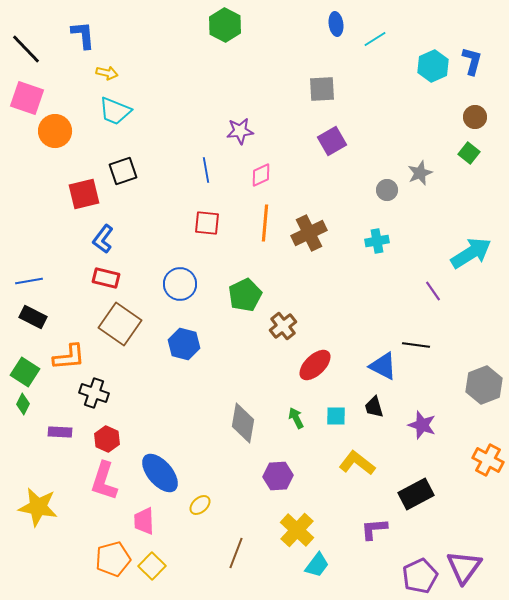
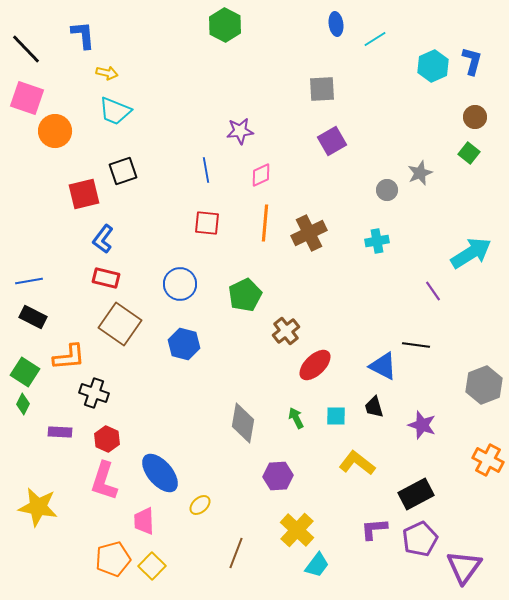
brown cross at (283, 326): moved 3 px right, 5 px down
purple pentagon at (420, 576): moved 37 px up
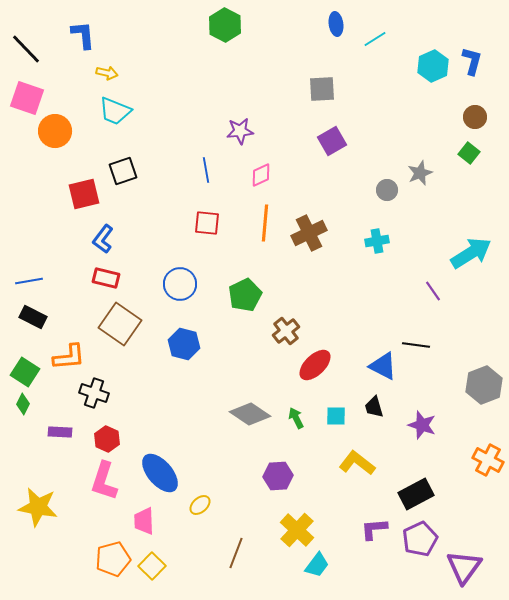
gray diamond at (243, 423): moved 7 px right, 9 px up; rotated 66 degrees counterclockwise
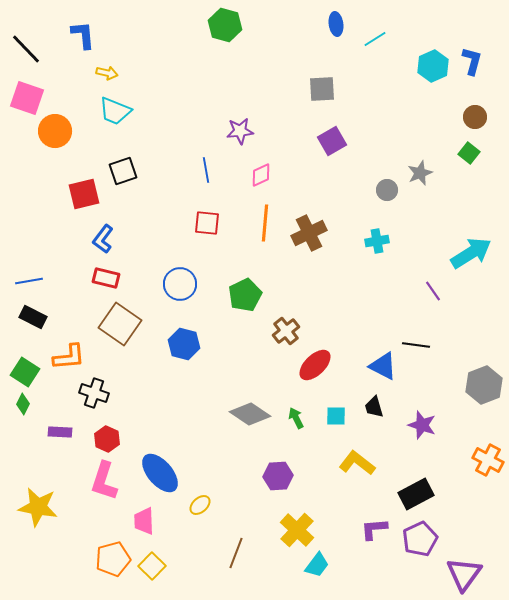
green hexagon at (225, 25): rotated 12 degrees counterclockwise
purple triangle at (464, 567): moved 7 px down
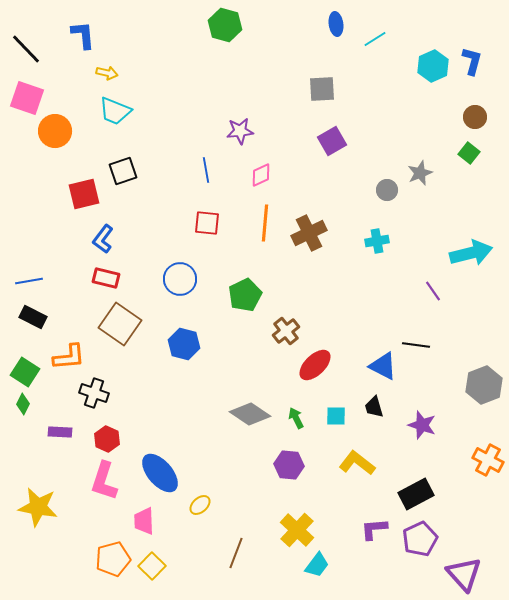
cyan arrow at (471, 253): rotated 18 degrees clockwise
blue circle at (180, 284): moved 5 px up
purple hexagon at (278, 476): moved 11 px right, 11 px up; rotated 8 degrees clockwise
purple triangle at (464, 574): rotated 18 degrees counterclockwise
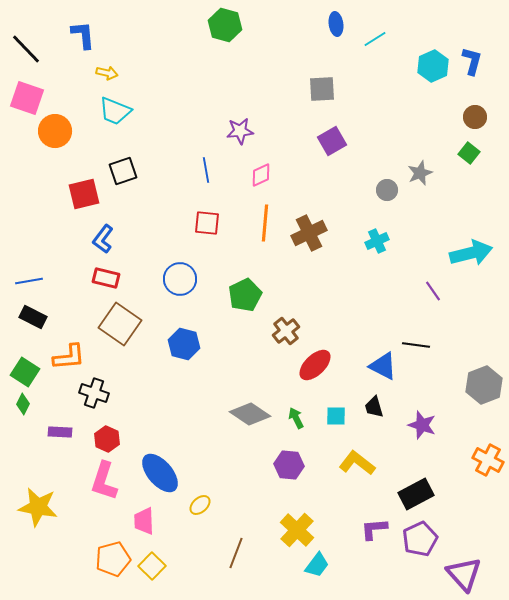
cyan cross at (377, 241): rotated 15 degrees counterclockwise
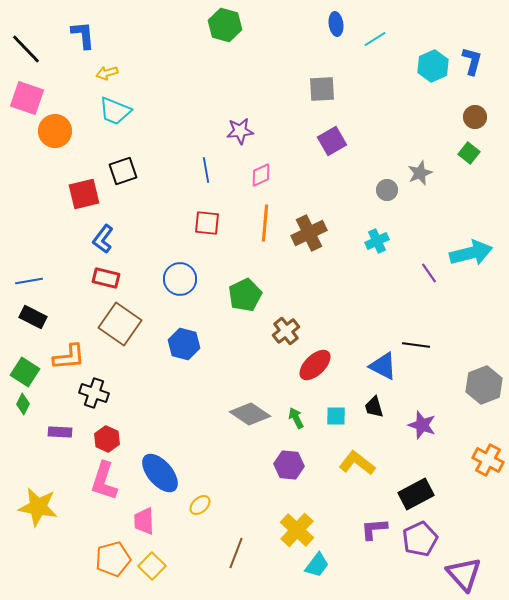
yellow arrow at (107, 73): rotated 150 degrees clockwise
purple line at (433, 291): moved 4 px left, 18 px up
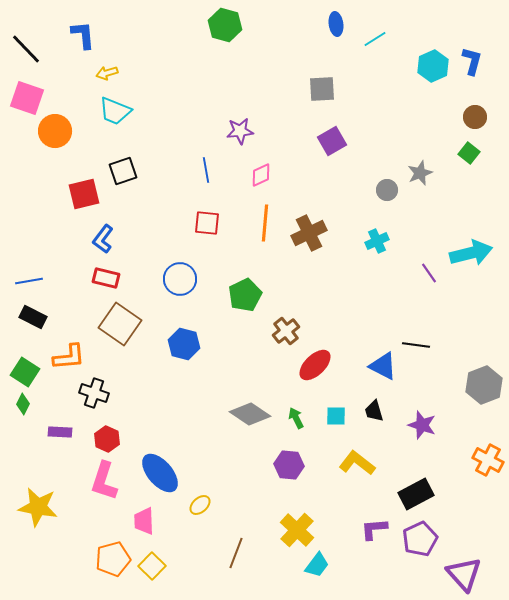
black trapezoid at (374, 407): moved 4 px down
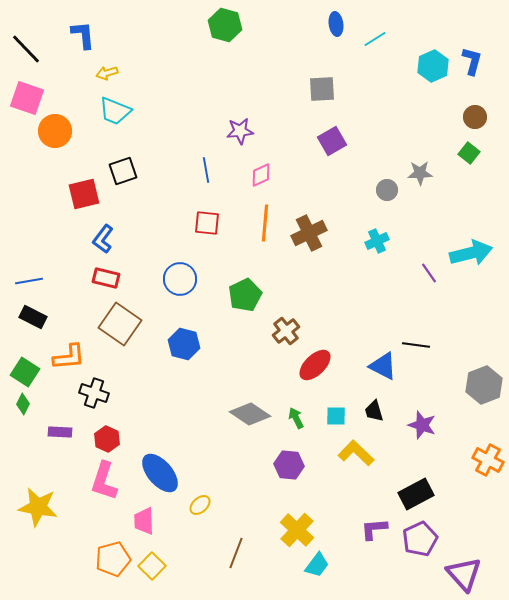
gray star at (420, 173): rotated 20 degrees clockwise
yellow L-shape at (357, 463): moved 1 px left, 10 px up; rotated 6 degrees clockwise
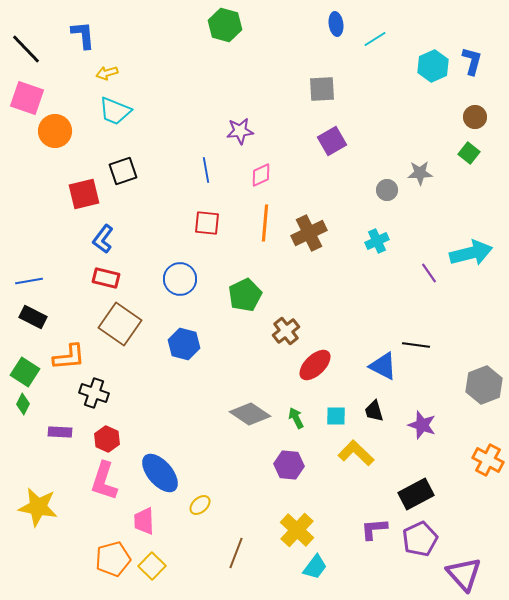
cyan trapezoid at (317, 565): moved 2 px left, 2 px down
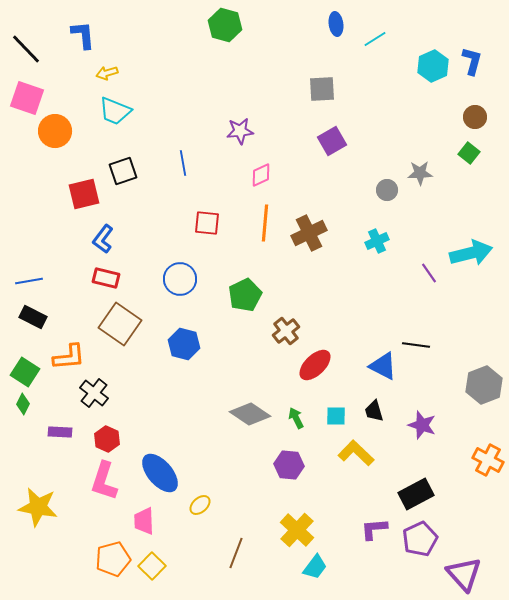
blue line at (206, 170): moved 23 px left, 7 px up
black cross at (94, 393): rotated 20 degrees clockwise
